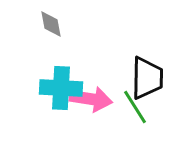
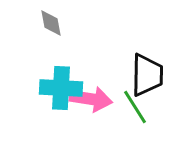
gray diamond: moved 1 px up
black trapezoid: moved 3 px up
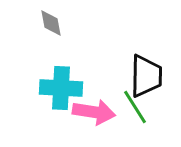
black trapezoid: moved 1 px left, 1 px down
pink arrow: moved 3 px right, 13 px down
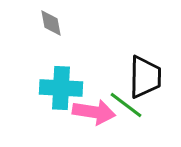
black trapezoid: moved 1 px left, 1 px down
green line: moved 9 px left, 2 px up; rotated 21 degrees counterclockwise
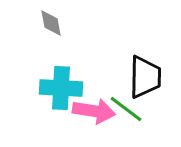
green line: moved 4 px down
pink arrow: moved 1 px up
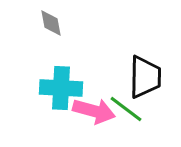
pink arrow: rotated 6 degrees clockwise
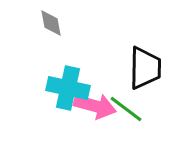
black trapezoid: moved 9 px up
cyan cross: moved 7 px right; rotated 9 degrees clockwise
pink arrow: moved 1 px right, 5 px up
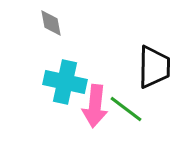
black trapezoid: moved 9 px right, 1 px up
cyan cross: moved 3 px left, 6 px up
pink arrow: rotated 81 degrees clockwise
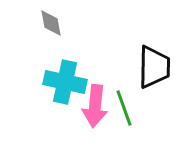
green line: moved 2 px left, 1 px up; rotated 33 degrees clockwise
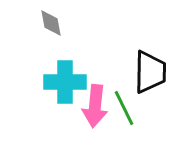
black trapezoid: moved 4 px left, 5 px down
cyan cross: rotated 12 degrees counterclockwise
green line: rotated 6 degrees counterclockwise
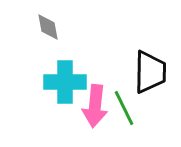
gray diamond: moved 3 px left, 4 px down
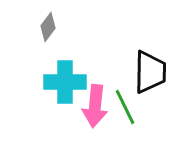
gray diamond: rotated 48 degrees clockwise
green line: moved 1 px right, 1 px up
